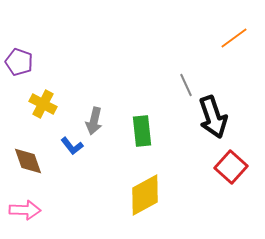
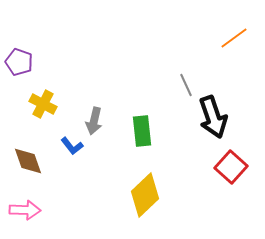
yellow diamond: rotated 15 degrees counterclockwise
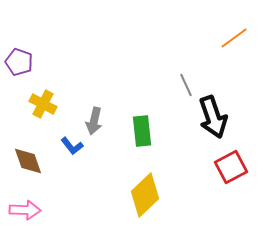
red square: rotated 20 degrees clockwise
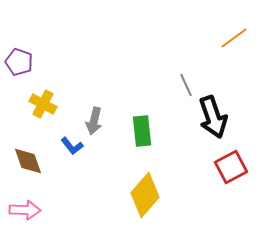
yellow diamond: rotated 6 degrees counterclockwise
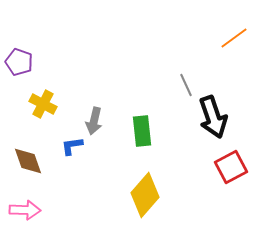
blue L-shape: rotated 120 degrees clockwise
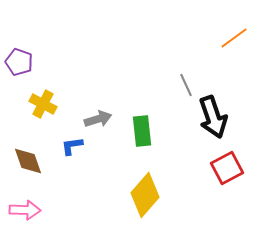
gray arrow: moved 4 px right, 2 px up; rotated 120 degrees counterclockwise
red square: moved 4 px left, 1 px down
